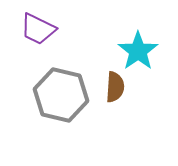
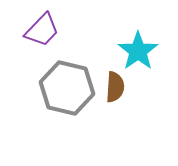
purple trapezoid: moved 4 px right, 1 px down; rotated 72 degrees counterclockwise
gray hexagon: moved 6 px right, 7 px up
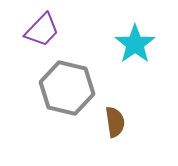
cyan star: moved 3 px left, 7 px up
brown semicircle: moved 35 px down; rotated 12 degrees counterclockwise
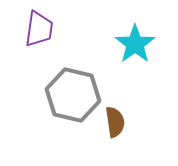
purple trapezoid: moved 3 px left, 1 px up; rotated 36 degrees counterclockwise
gray hexagon: moved 6 px right, 7 px down
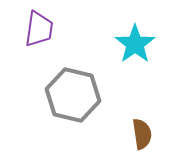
brown semicircle: moved 27 px right, 12 px down
